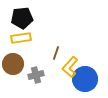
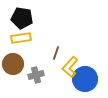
black pentagon: rotated 15 degrees clockwise
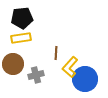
black pentagon: rotated 15 degrees counterclockwise
brown line: rotated 16 degrees counterclockwise
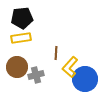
brown circle: moved 4 px right, 3 px down
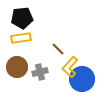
brown line: moved 2 px right, 4 px up; rotated 48 degrees counterclockwise
gray cross: moved 4 px right, 3 px up
blue circle: moved 3 px left
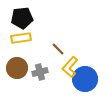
brown circle: moved 1 px down
blue circle: moved 3 px right
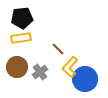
brown circle: moved 1 px up
gray cross: rotated 21 degrees counterclockwise
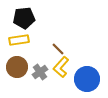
black pentagon: moved 2 px right
yellow rectangle: moved 2 px left, 2 px down
yellow L-shape: moved 9 px left
blue circle: moved 2 px right
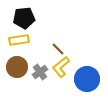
yellow L-shape: rotated 10 degrees clockwise
